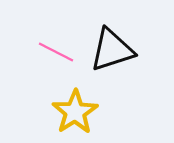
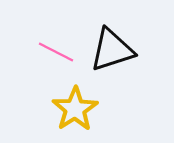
yellow star: moved 3 px up
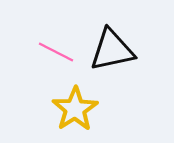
black triangle: rotated 6 degrees clockwise
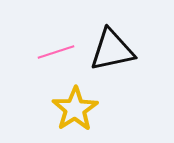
pink line: rotated 45 degrees counterclockwise
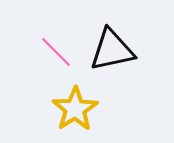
pink line: rotated 63 degrees clockwise
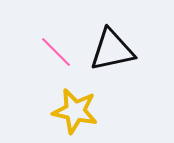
yellow star: moved 2 px down; rotated 27 degrees counterclockwise
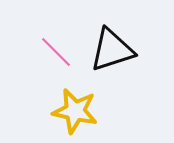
black triangle: rotated 6 degrees counterclockwise
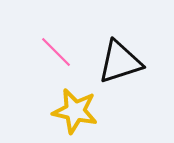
black triangle: moved 8 px right, 12 px down
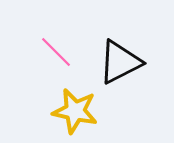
black triangle: rotated 9 degrees counterclockwise
